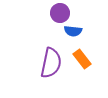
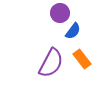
blue semicircle: rotated 60 degrees counterclockwise
purple semicircle: rotated 16 degrees clockwise
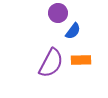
purple circle: moved 2 px left
orange rectangle: moved 1 px left, 1 px down; rotated 54 degrees counterclockwise
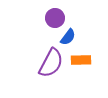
purple circle: moved 3 px left, 5 px down
blue semicircle: moved 5 px left, 6 px down
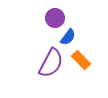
orange rectangle: rotated 48 degrees clockwise
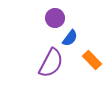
blue semicircle: moved 2 px right, 1 px down
orange rectangle: moved 11 px right
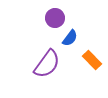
purple semicircle: moved 4 px left, 1 px down; rotated 8 degrees clockwise
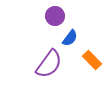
purple circle: moved 2 px up
purple semicircle: moved 2 px right
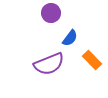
purple circle: moved 4 px left, 3 px up
purple semicircle: rotated 32 degrees clockwise
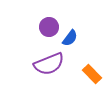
purple circle: moved 2 px left, 14 px down
orange rectangle: moved 14 px down
